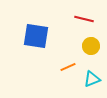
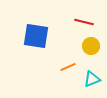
red line: moved 3 px down
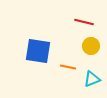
blue square: moved 2 px right, 15 px down
orange line: rotated 35 degrees clockwise
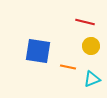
red line: moved 1 px right
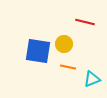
yellow circle: moved 27 px left, 2 px up
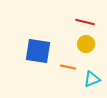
yellow circle: moved 22 px right
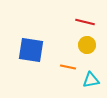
yellow circle: moved 1 px right, 1 px down
blue square: moved 7 px left, 1 px up
cyan triangle: moved 1 px left, 1 px down; rotated 12 degrees clockwise
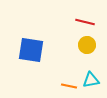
orange line: moved 1 px right, 19 px down
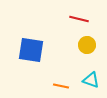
red line: moved 6 px left, 3 px up
cyan triangle: rotated 30 degrees clockwise
orange line: moved 8 px left
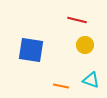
red line: moved 2 px left, 1 px down
yellow circle: moved 2 px left
